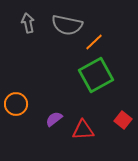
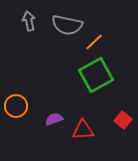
gray arrow: moved 1 px right, 2 px up
orange circle: moved 2 px down
purple semicircle: rotated 18 degrees clockwise
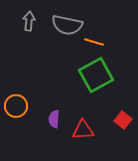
gray arrow: rotated 18 degrees clockwise
orange line: rotated 60 degrees clockwise
purple semicircle: rotated 66 degrees counterclockwise
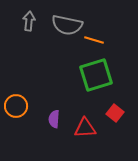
orange line: moved 2 px up
green square: rotated 12 degrees clockwise
red square: moved 8 px left, 7 px up
red triangle: moved 2 px right, 2 px up
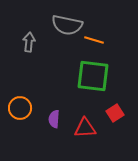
gray arrow: moved 21 px down
green square: moved 3 px left, 1 px down; rotated 24 degrees clockwise
orange circle: moved 4 px right, 2 px down
red square: rotated 18 degrees clockwise
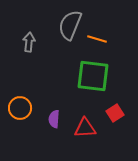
gray semicircle: moved 3 px right; rotated 100 degrees clockwise
orange line: moved 3 px right, 1 px up
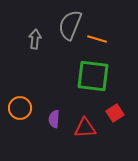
gray arrow: moved 6 px right, 3 px up
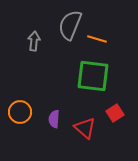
gray arrow: moved 1 px left, 2 px down
orange circle: moved 4 px down
red triangle: rotated 45 degrees clockwise
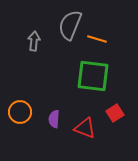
red triangle: rotated 20 degrees counterclockwise
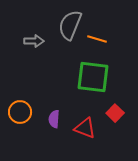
gray arrow: rotated 84 degrees clockwise
green square: moved 1 px down
red square: rotated 12 degrees counterclockwise
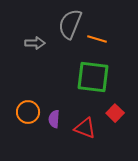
gray semicircle: moved 1 px up
gray arrow: moved 1 px right, 2 px down
orange circle: moved 8 px right
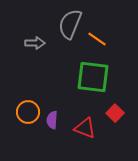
orange line: rotated 18 degrees clockwise
purple semicircle: moved 2 px left, 1 px down
